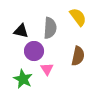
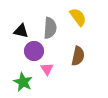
green star: moved 3 px down
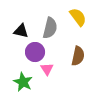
gray semicircle: rotated 10 degrees clockwise
purple circle: moved 1 px right, 1 px down
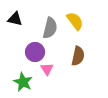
yellow semicircle: moved 3 px left, 4 px down
black triangle: moved 6 px left, 12 px up
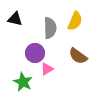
yellow semicircle: rotated 60 degrees clockwise
gray semicircle: rotated 15 degrees counterclockwise
purple circle: moved 1 px down
brown semicircle: rotated 114 degrees clockwise
pink triangle: rotated 32 degrees clockwise
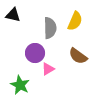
black triangle: moved 2 px left, 4 px up
pink triangle: moved 1 px right
green star: moved 3 px left, 3 px down
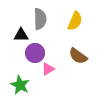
black triangle: moved 8 px right, 20 px down; rotated 14 degrees counterclockwise
gray semicircle: moved 10 px left, 9 px up
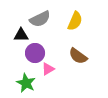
gray semicircle: rotated 65 degrees clockwise
green star: moved 6 px right, 2 px up
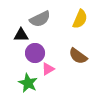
yellow semicircle: moved 5 px right, 2 px up
green star: moved 2 px right
